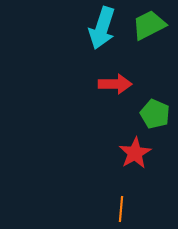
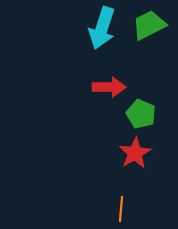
red arrow: moved 6 px left, 3 px down
green pentagon: moved 14 px left
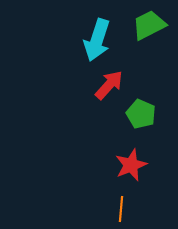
cyan arrow: moved 5 px left, 12 px down
red arrow: moved 2 px up; rotated 48 degrees counterclockwise
red star: moved 4 px left, 12 px down; rotated 8 degrees clockwise
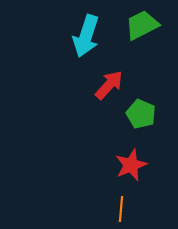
green trapezoid: moved 7 px left
cyan arrow: moved 11 px left, 4 px up
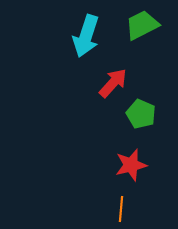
red arrow: moved 4 px right, 2 px up
red star: rotated 8 degrees clockwise
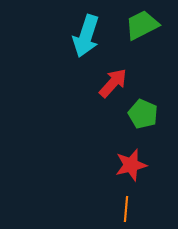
green pentagon: moved 2 px right
orange line: moved 5 px right
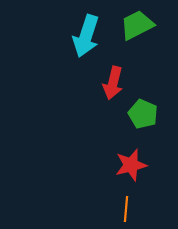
green trapezoid: moved 5 px left
red arrow: rotated 152 degrees clockwise
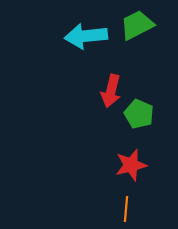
cyan arrow: rotated 66 degrees clockwise
red arrow: moved 2 px left, 8 px down
green pentagon: moved 4 px left
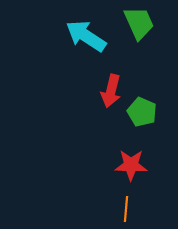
green trapezoid: moved 2 px right, 2 px up; rotated 93 degrees clockwise
cyan arrow: rotated 39 degrees clockwise
green pentagon: moved 3 px right, 2 px up
red star: rotated 16 degrees clockwise
